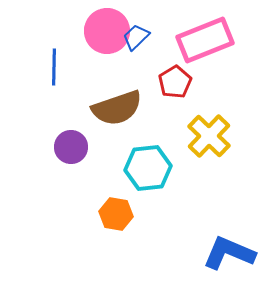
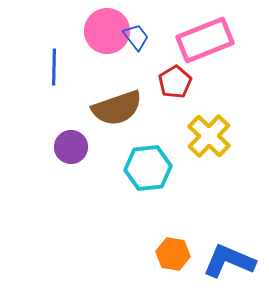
blue trapezoid: rotated 96 degrees clockwise
orange hexagon: moved 57 px right, 40 px down
blue L-shape: moved 8 px down
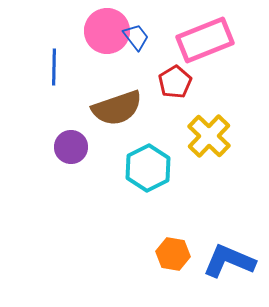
cyan hexagon: rotated 21 degrees counterclockwise
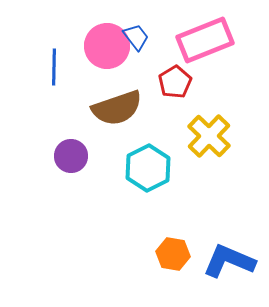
pink circle: moved 15 px down
purple circle: moved 9 px down
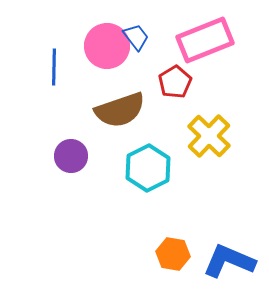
brown semicircle: moved 3 px right, 2 px down
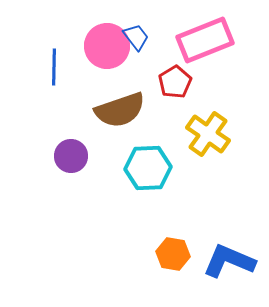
yellow cross: moved 1 px left, 2 px up; rotated 9 degrees counterclockwise
cyan hexagon: rotated 24 degrees clockwise
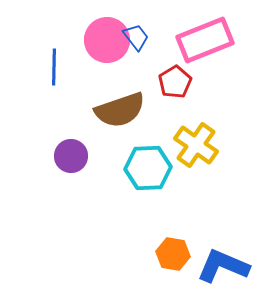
pink circle: moved 6 px up
yellow cross: moved 12 px left, 11 px down
blue L-shape: moved 6 px left, 5 px down
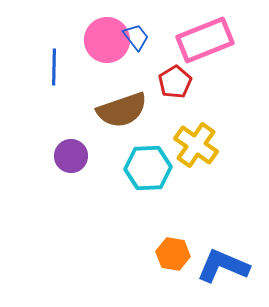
brown semicircle: moved 2 px right
